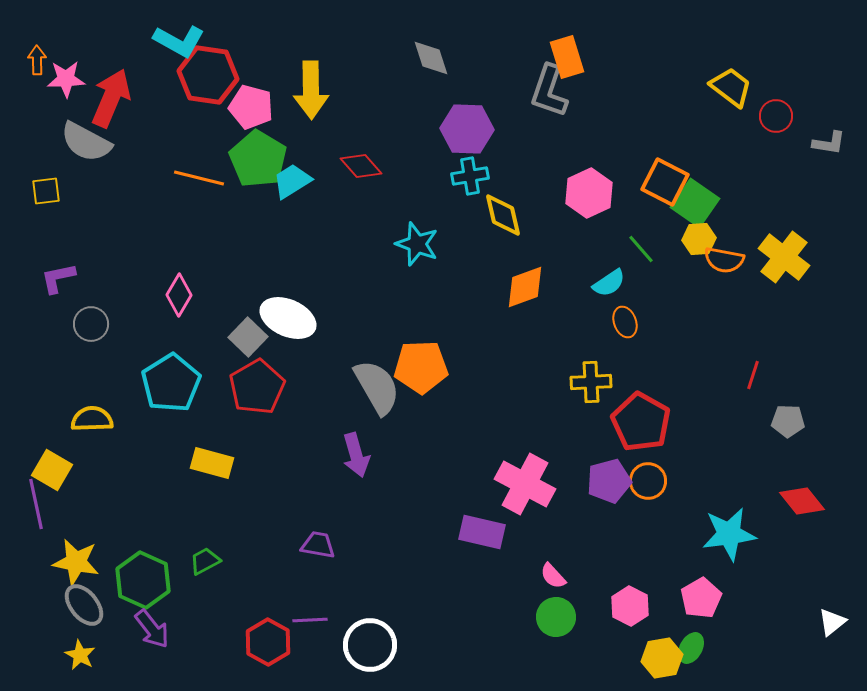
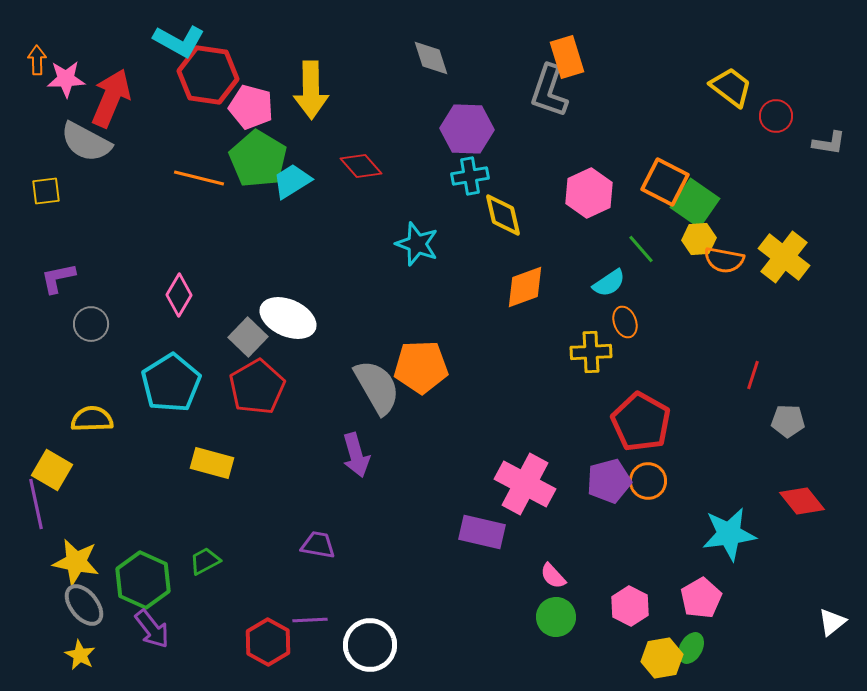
yellow cross at (591, 382): moved 30 px up
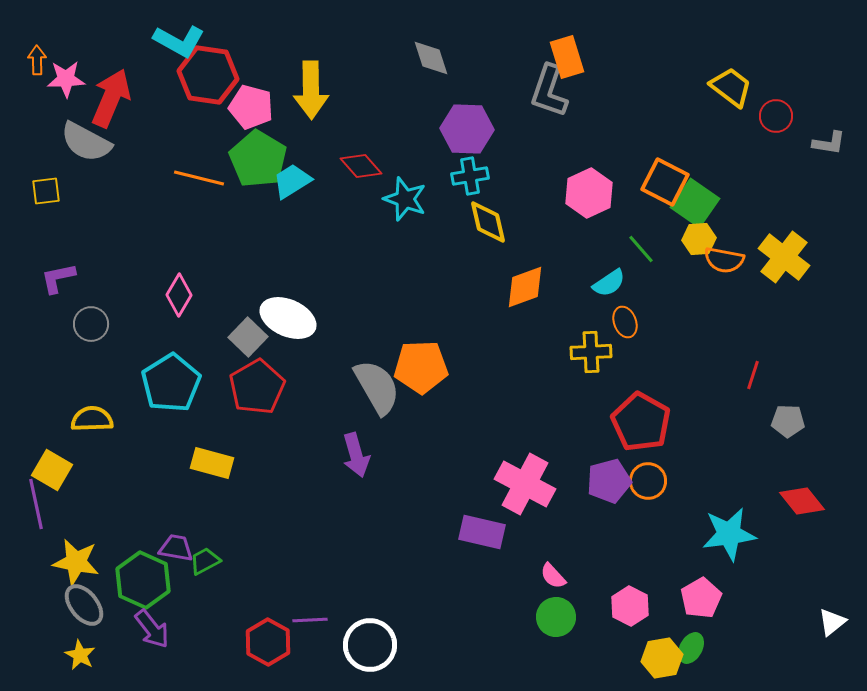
yellow diamond at (503, 215): moved 15 px left, 7 px down
cyan star at (417, 244): moved 12 px left, 45 px up
purple trapezoid at (318, 545): moved 142 px left, 3 px down
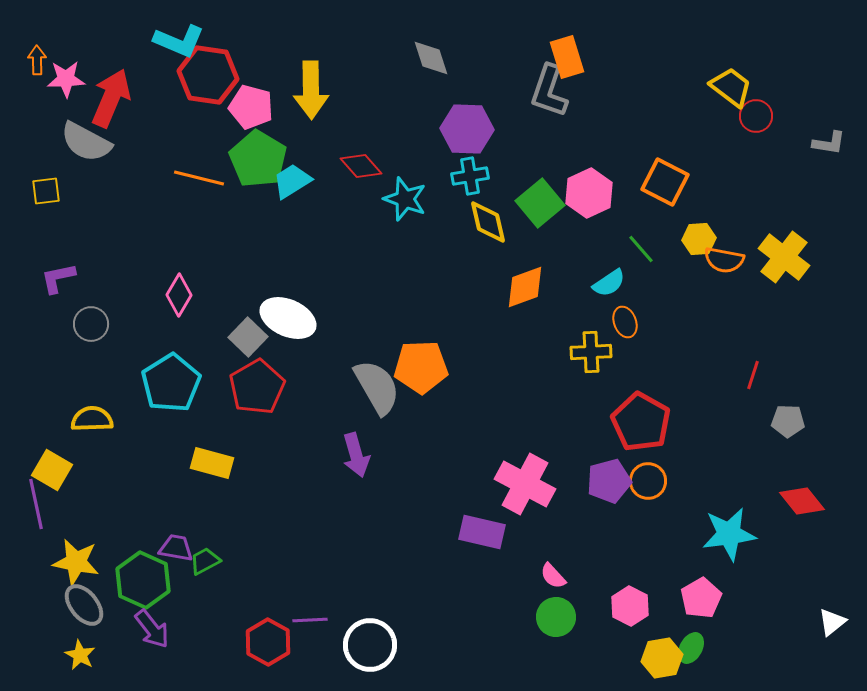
cyan L-shape at (179, 41): rotated 6 degrees counterclockwise
red circle at (776, 116): moved 20 px left
green square at (695, 203): moved 155 px left; rotated 15 degrees clockwise
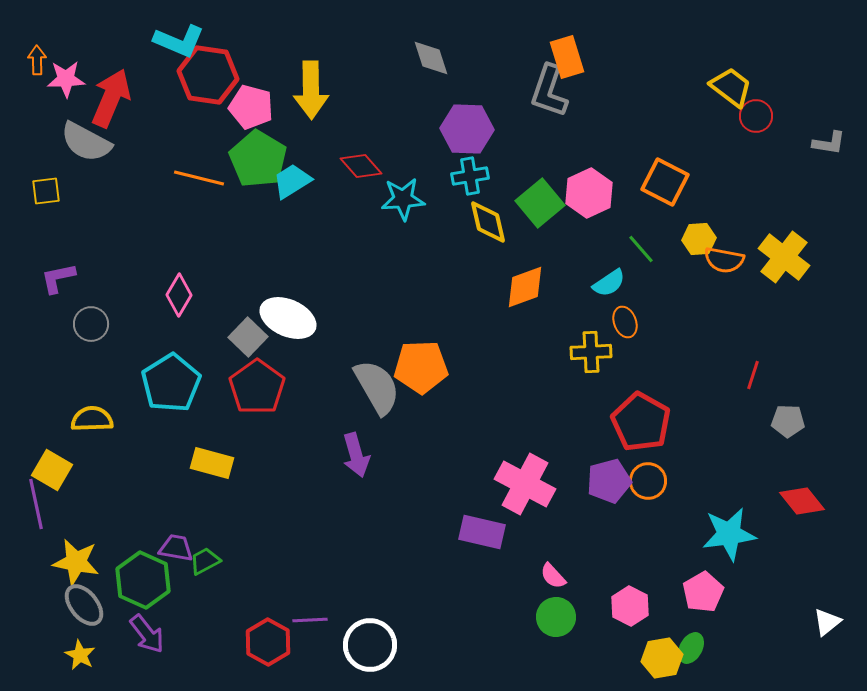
cyan star at (405, 199): moved 2 px left; rotated 24 degrees counterclockwise
red pentagon at (257, 387): rotated 6 degrees counterclockwise
pink pentagon at (701, 598): moved 2 px right, 6 px up
white triangle at (832, 622): moved 5 px left
purple arrow at (152, 629): moved 5 px left, 5 px down
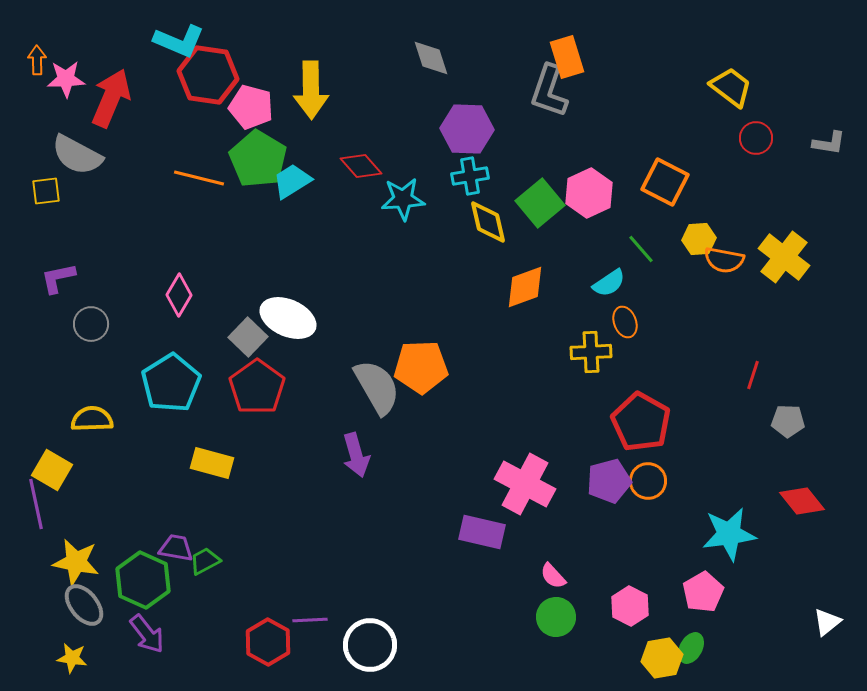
red circle at (756, 116): moved 22 px down
gray semicircle at (86, 142): moved 9 px left, 13 px down
yellow star at (80, 655): moved 8 px left, 3 px down; rotated 20 degrees counterclockwise
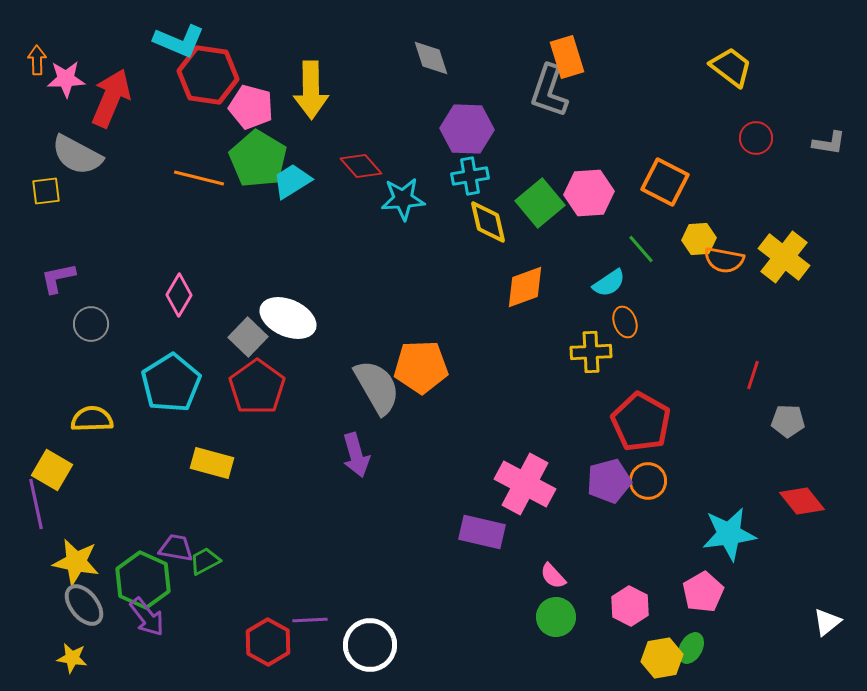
yellow trapezoid at (731, 87): moved 20 px up
pink hexagon at (589, 193): rotated 21 degrees clockwise
purple arrow at (147, 634): moved 17 px up
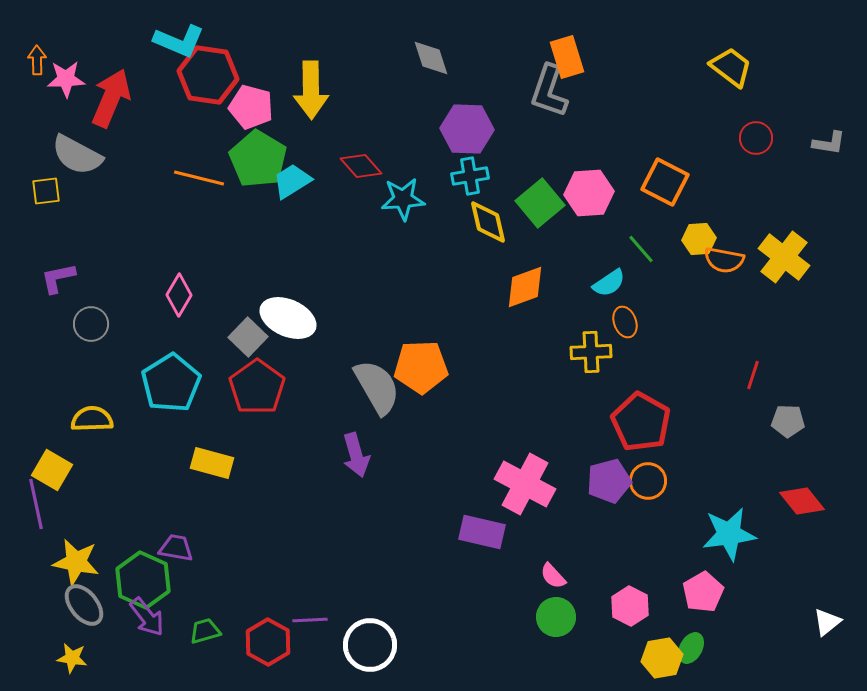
green trapezoid at (205, 561): moved 70 px down; rotated 12 degrees clockwise
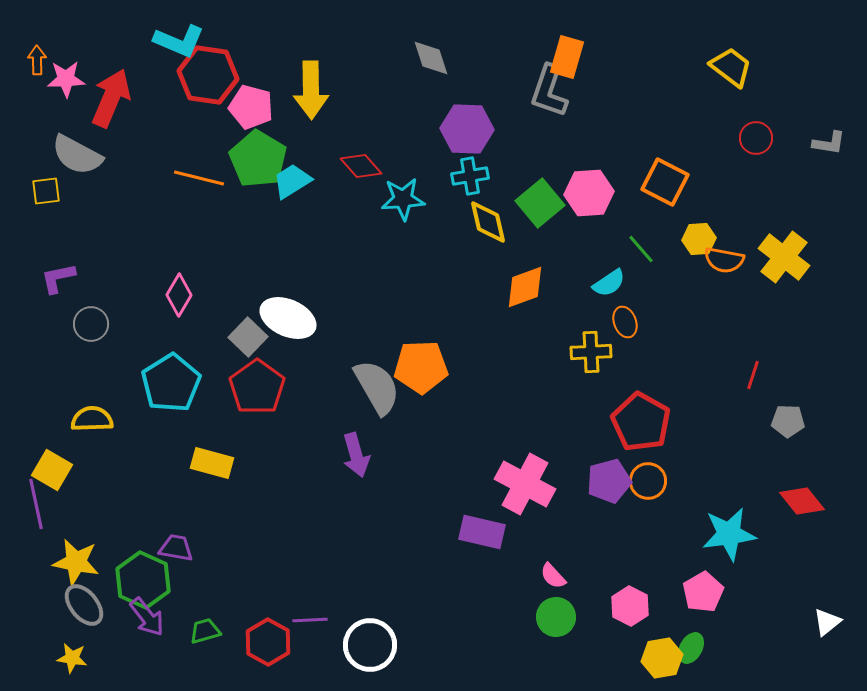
orange rectangle at (567, 57): rotated 33 degrees clockwise
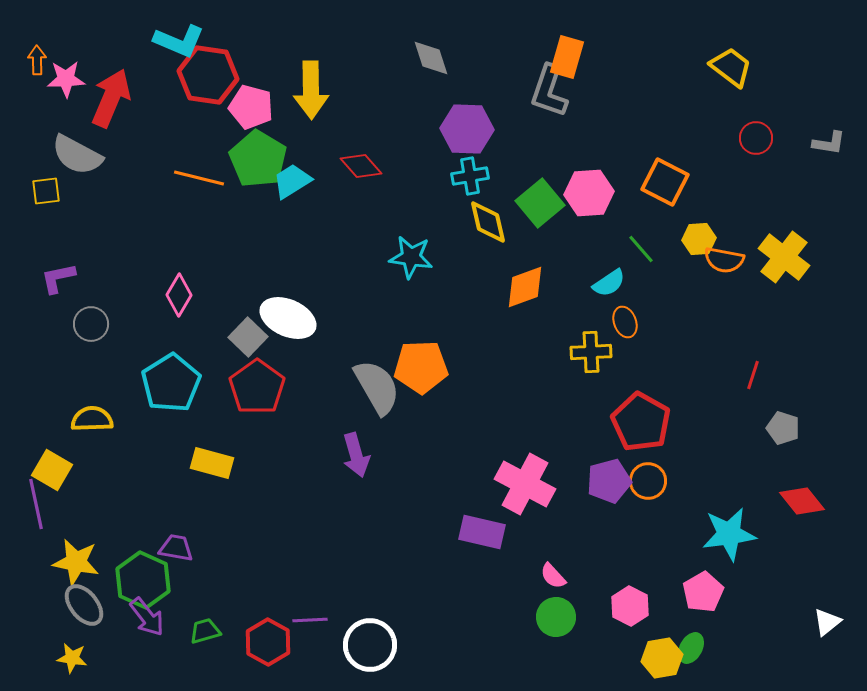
cyan star at (403, 199): moved 8 px right, 58 px down; rotated 12 degrees clockwise
gray pentagon at (788, 421): moved 5 px left, 7 px down; rotated 16 degrees clockwise
